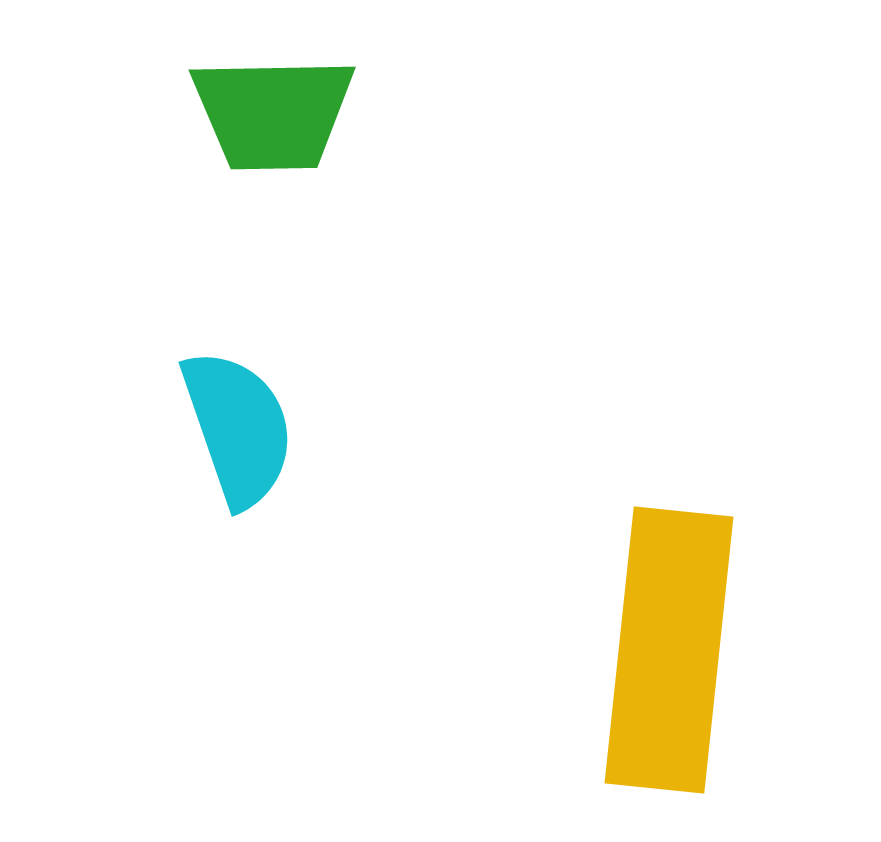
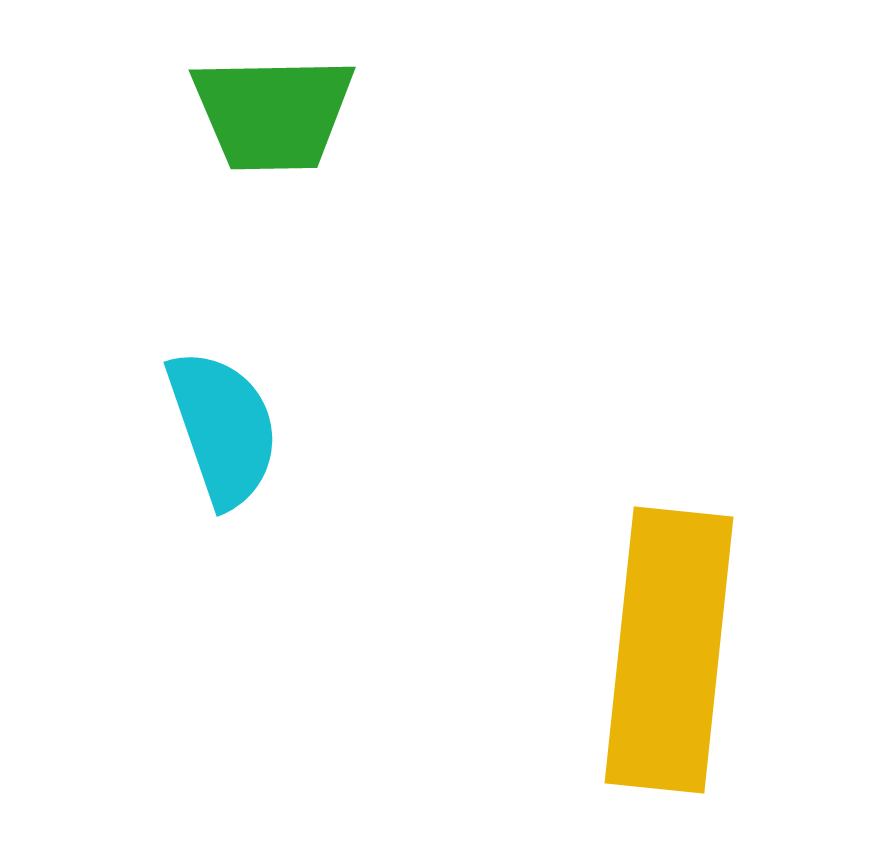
cyan semicircle: moved 15 px left
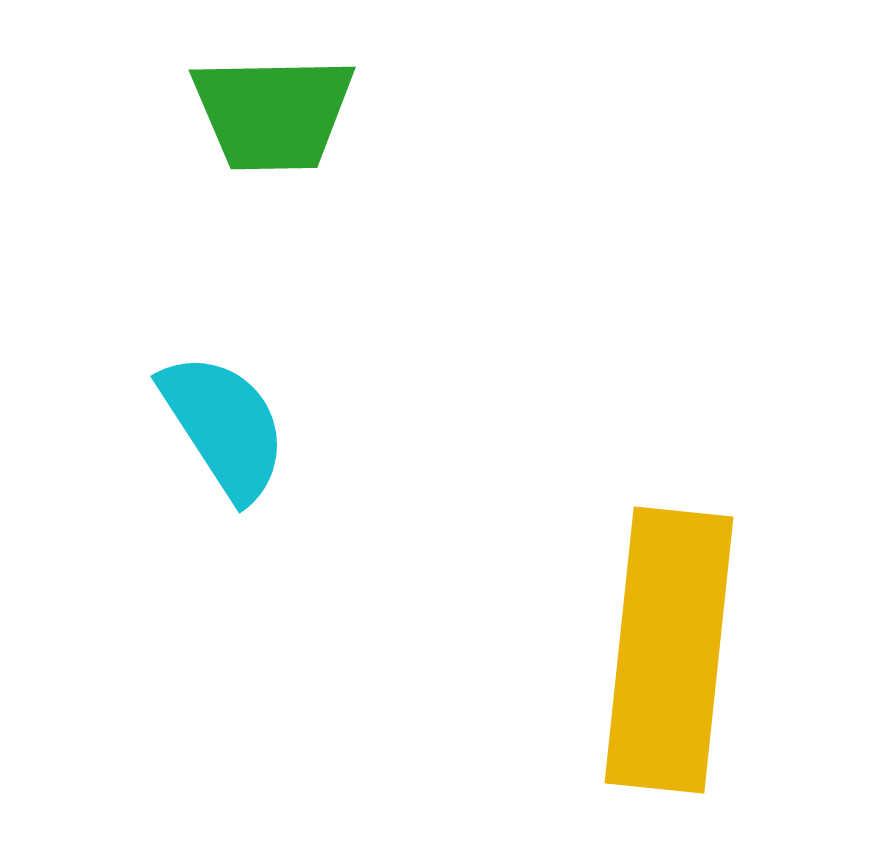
cyan semicircle: moved 1 px right, 2 px up; rotated 14 degrees counterclockwise
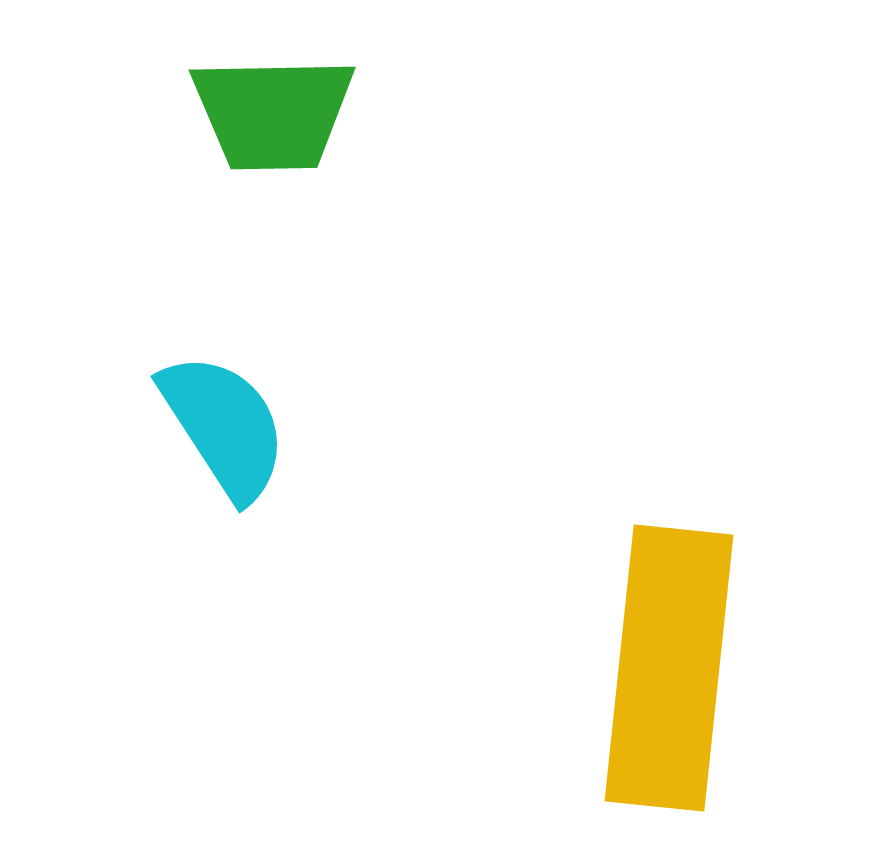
yellow rectangle: moved 18 px down
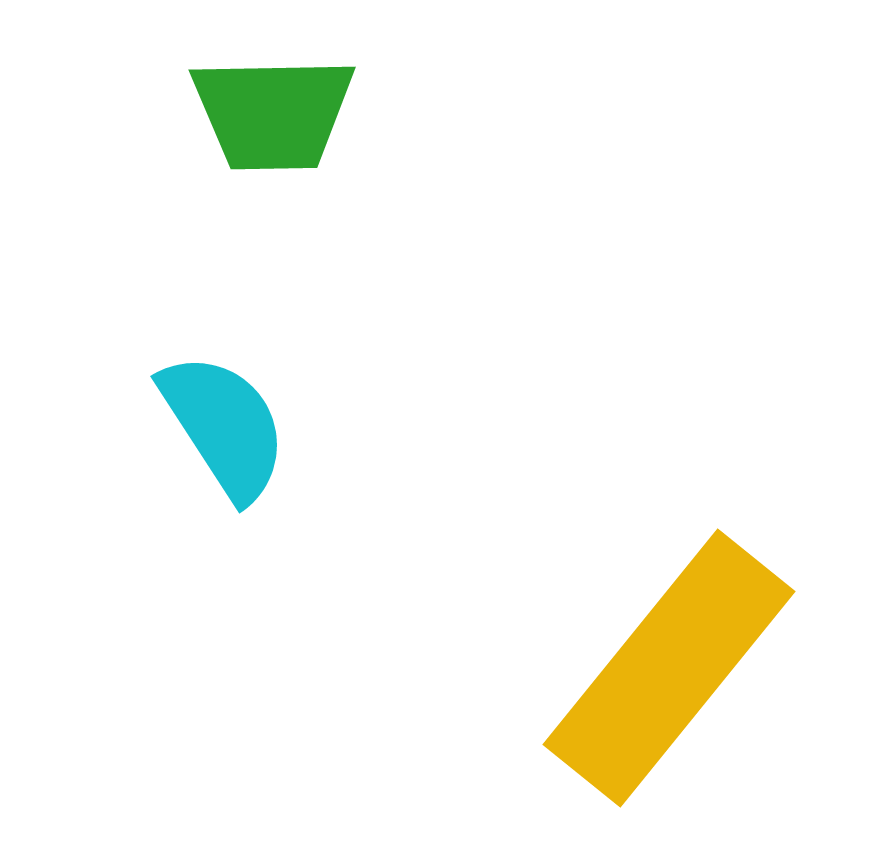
yellow rectangle: rotated 33 degrees clockwise
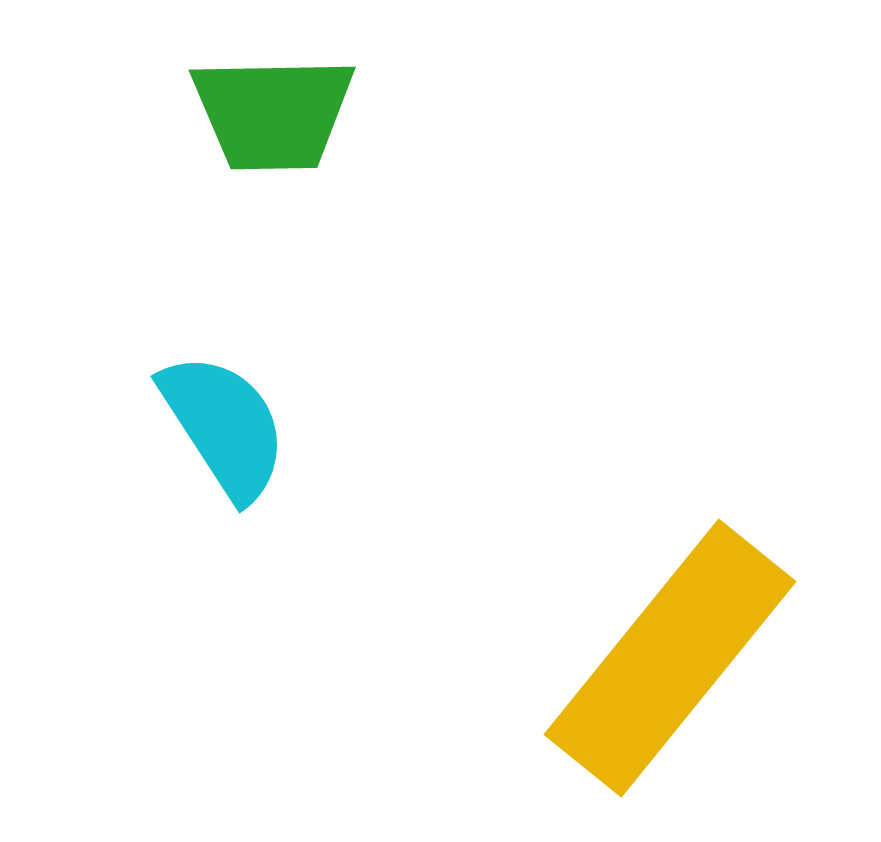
yellow rectangle: moved 1 px right, 10 px up
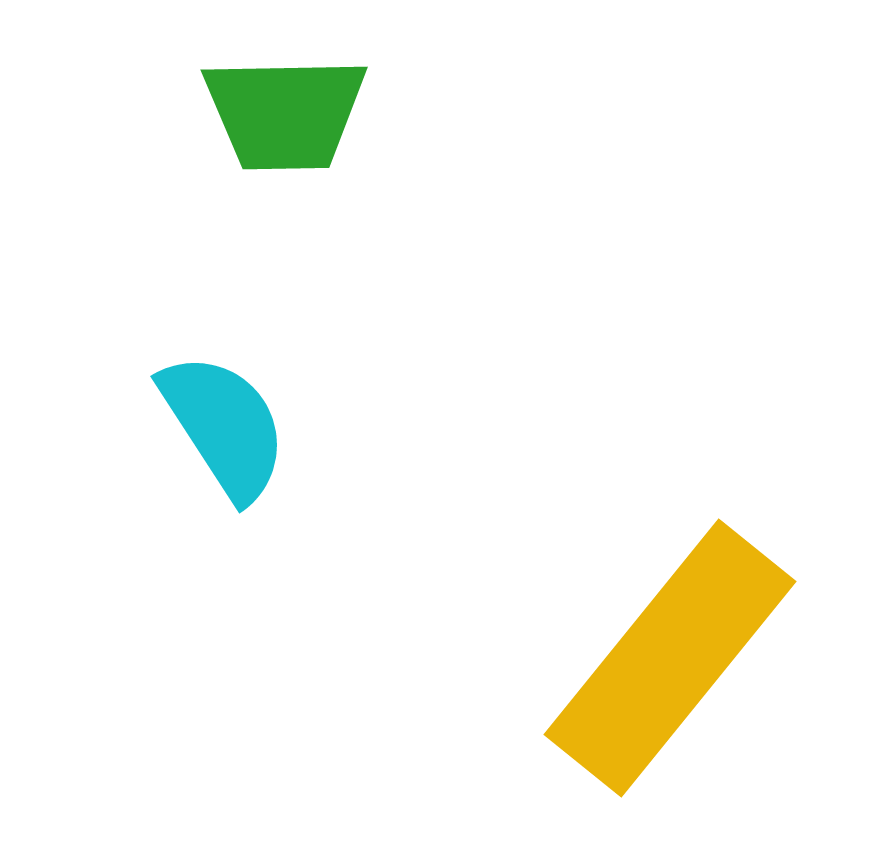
green trapezoid: moved 12 px right
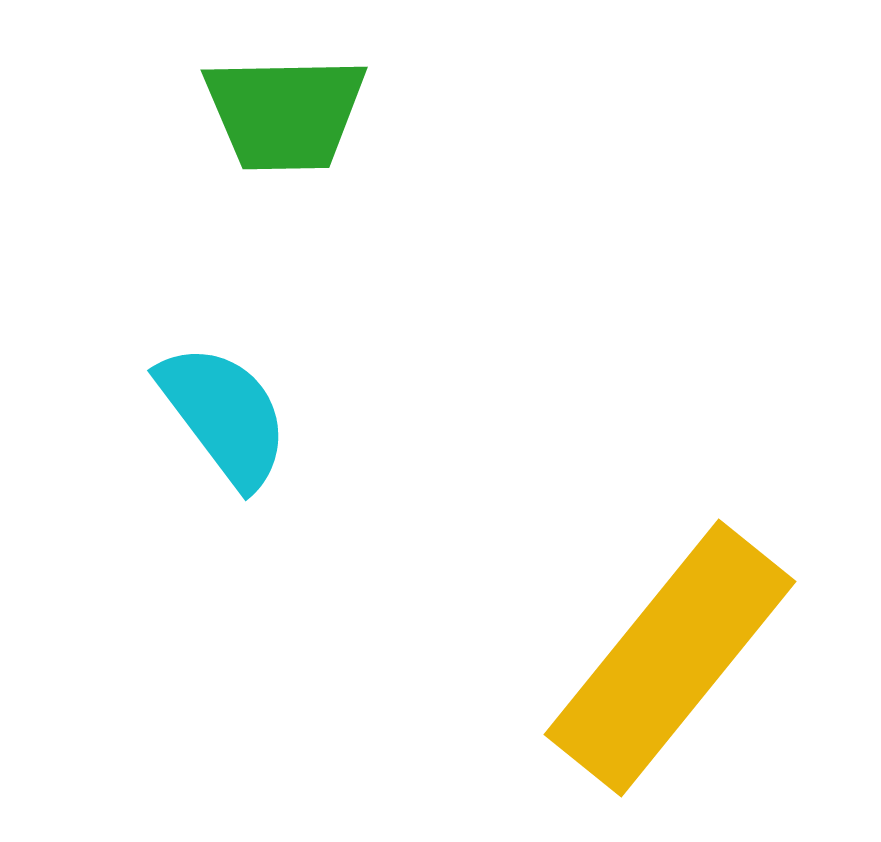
cyan semicircle: moved 11 px up; rotated 4 degrees counterclockwise
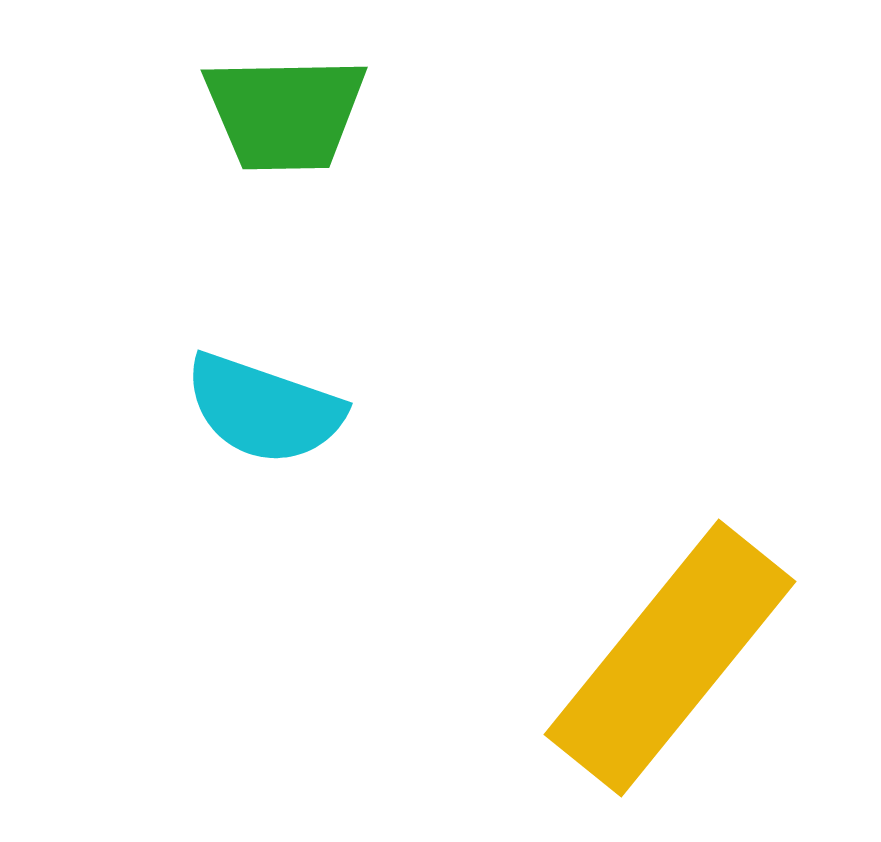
cyan semicircle: moved 40 px right, 6 px up; rotated 146 degrees clockwise
